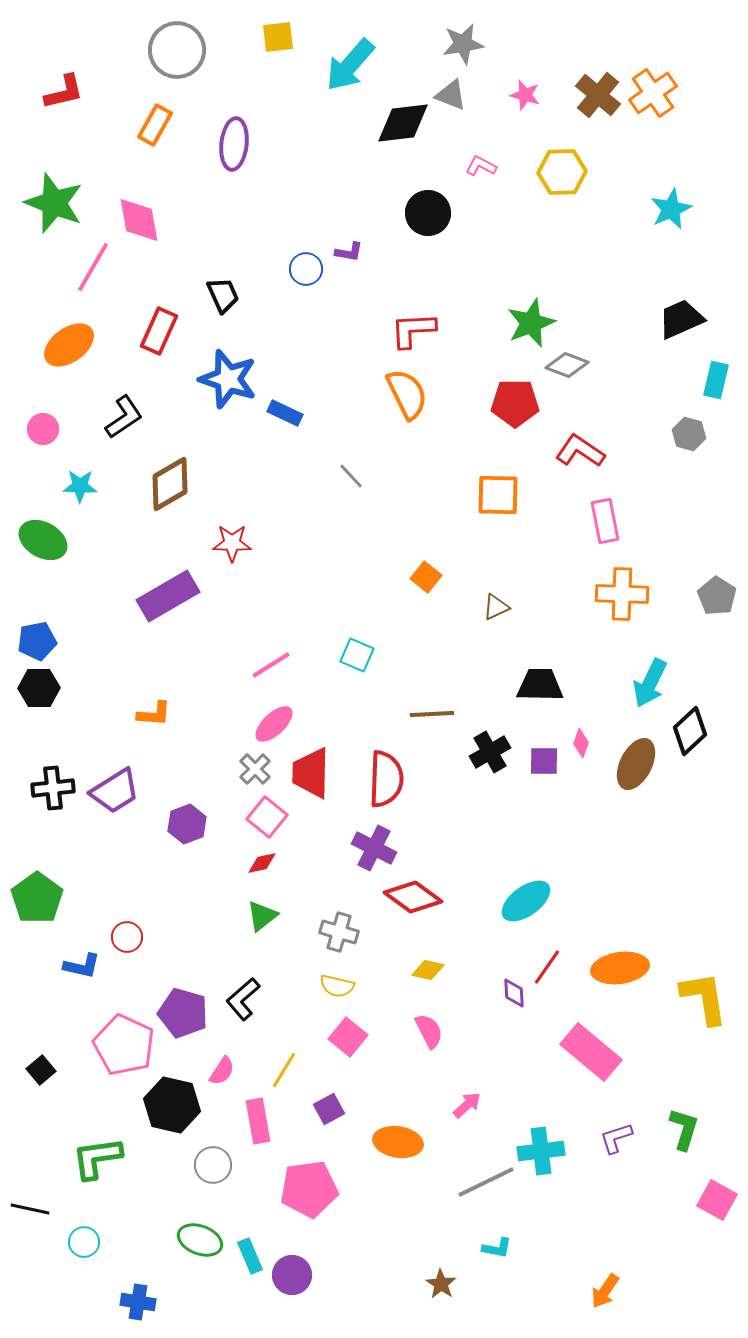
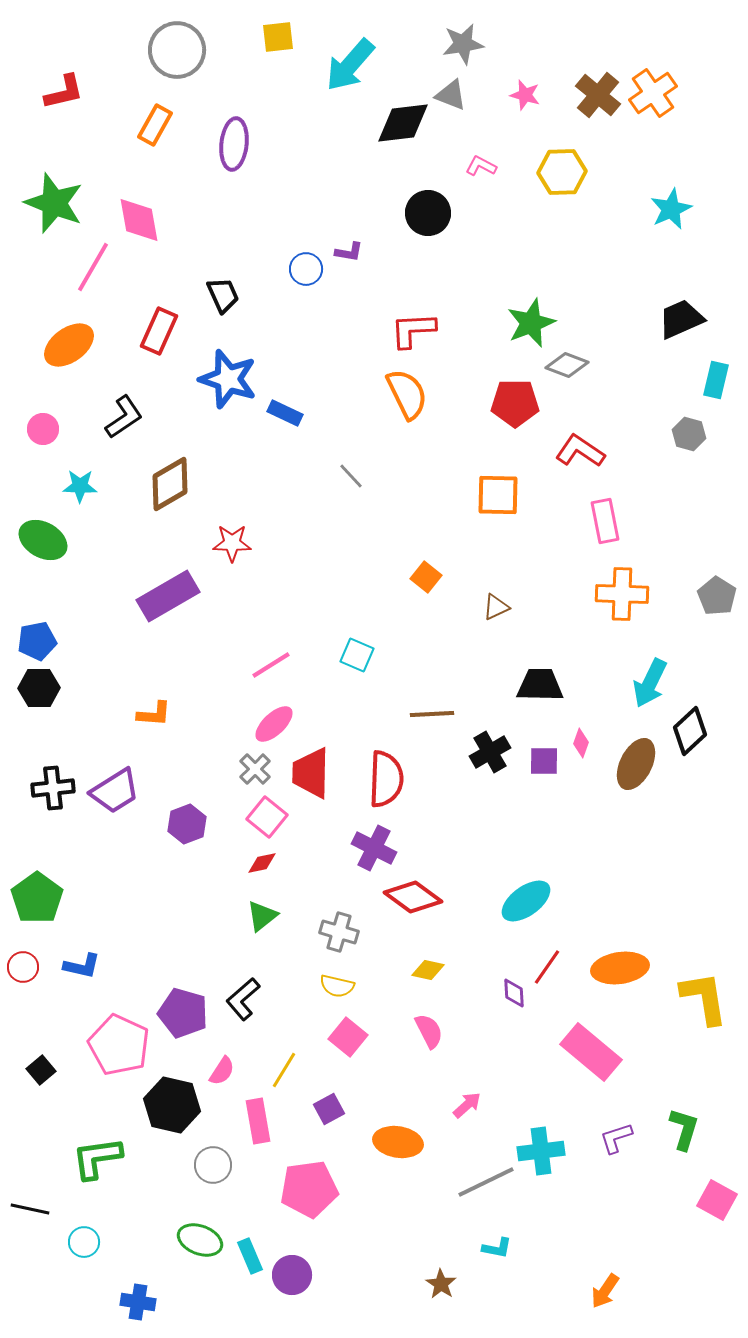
red circle at (127, 937): moved 104 px left, 30 px down
pink pentagon at (124, 1045): moved 5 px left
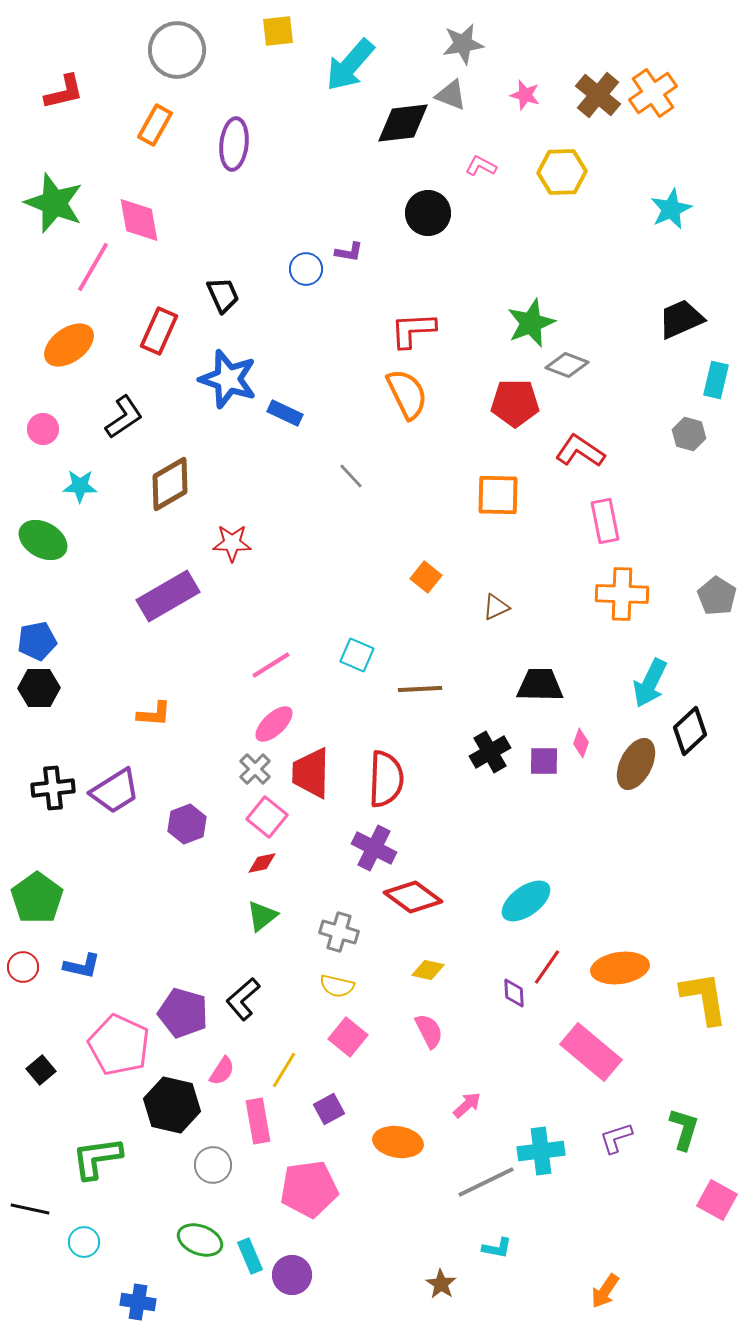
yellow square at (278, 37): moved 6 px up
brown line at (432, 714): moved 12 px left, 25 px up
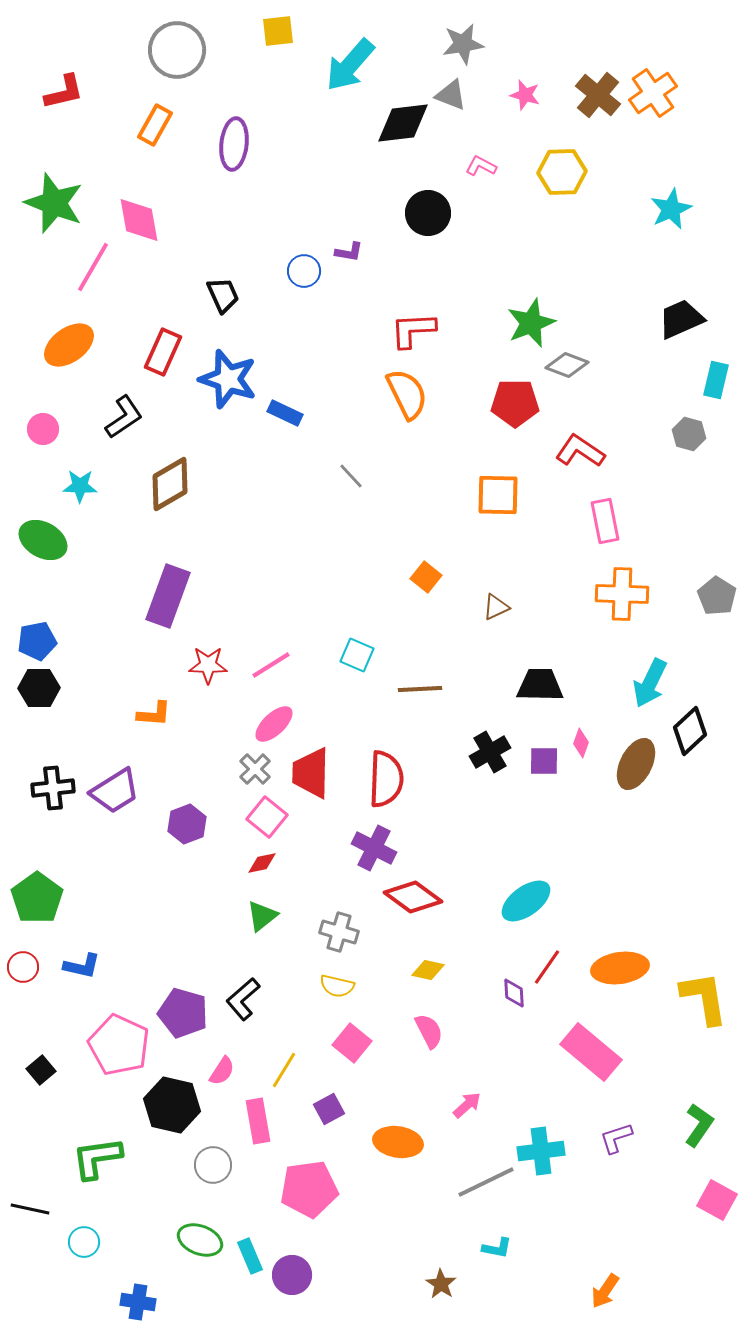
blue circle at (306, 269): moved 2 px left, 2 px down
red rectangle at (159, 331): moved 4 px right, 21 px down
red star at (232, 543): moved 24 px left, 122 px down
purple rectangle at (168, 596): rotated 40 degrees counterclockwise
pink square at (348, 1037): moved 4 px right, 6 px down
green L-shape at (684, 1129): moved 15 px right, 4 px up; rotated 18 degrees clockwise
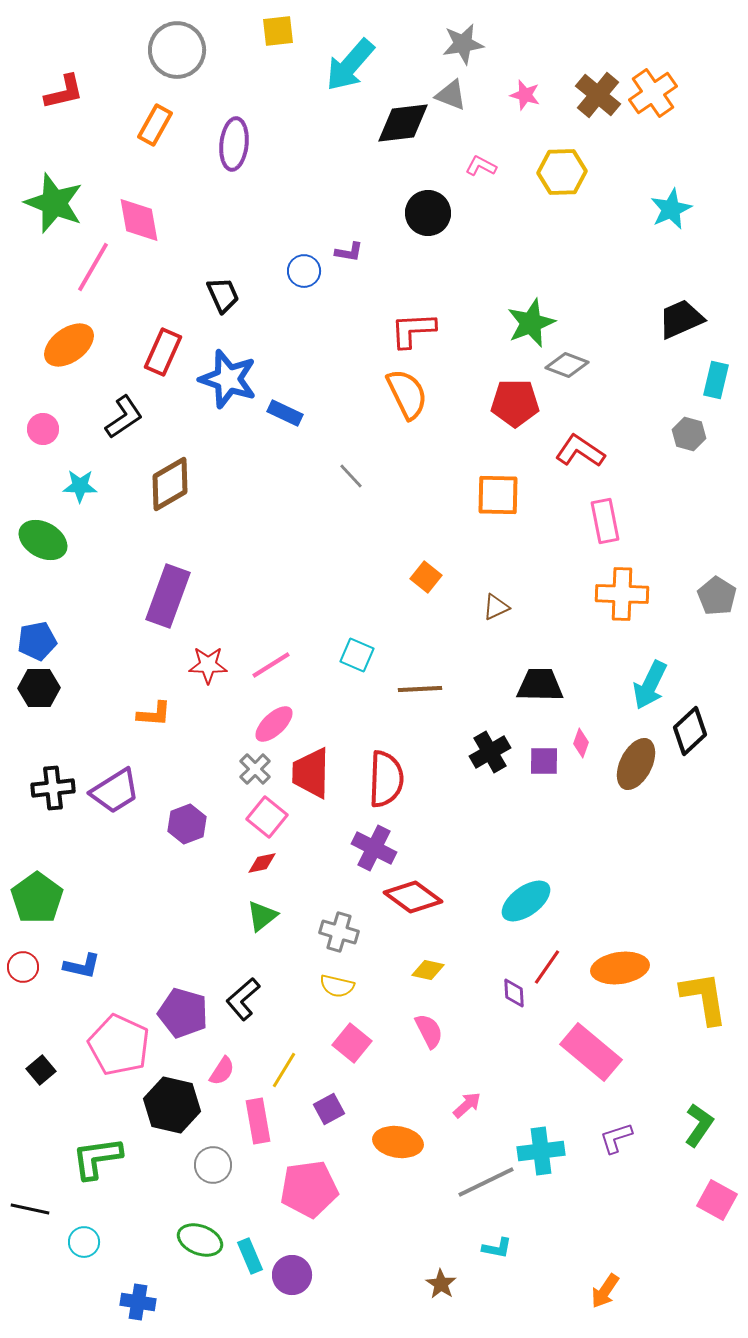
cyan arrow at (650, 683): moved 2 px down
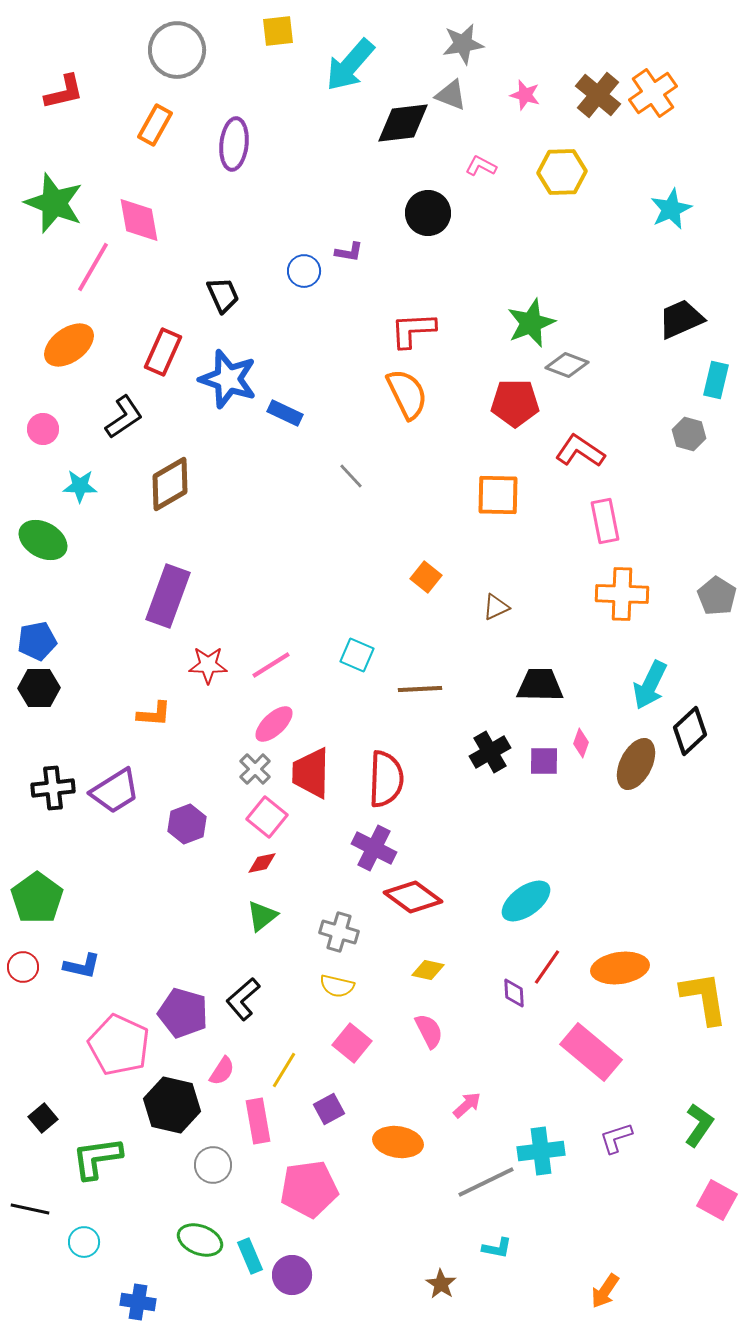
black square at (41, 1070): moved 2 px right, 48 px down
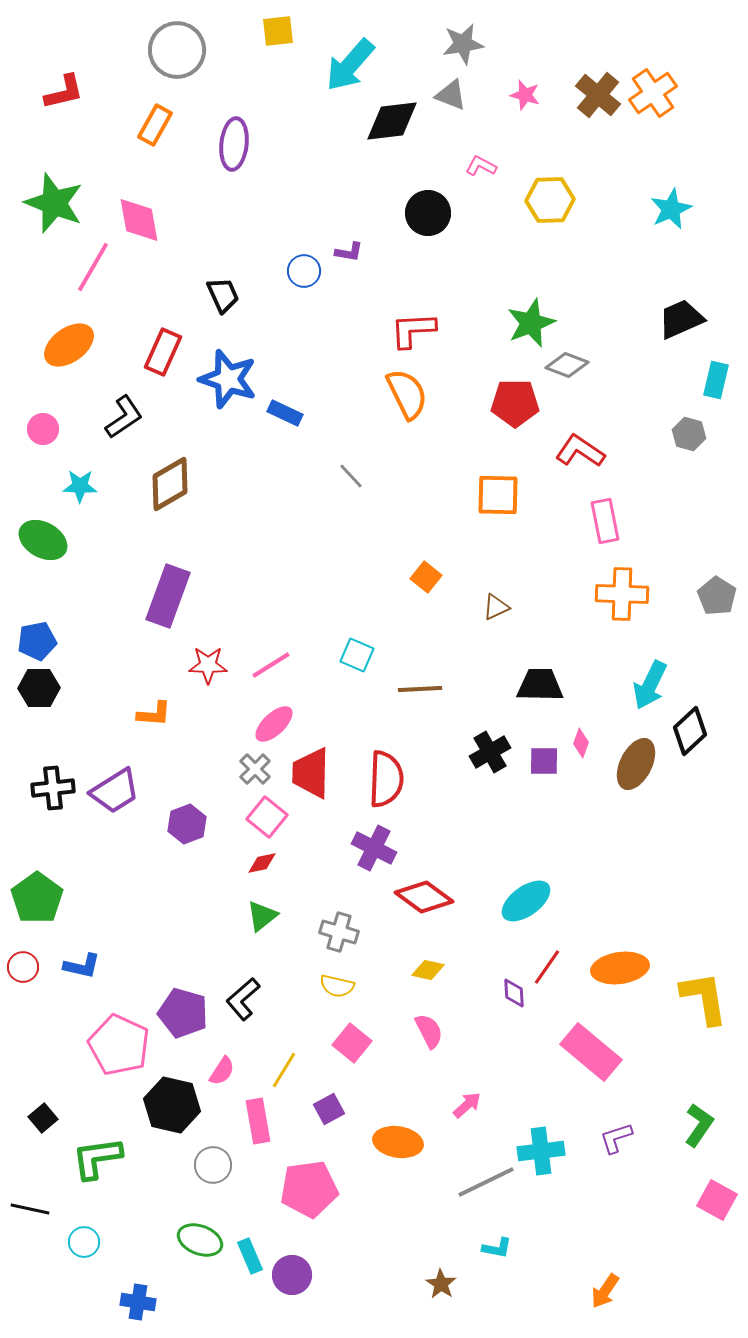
black diamond at (403, 123): moved 11 px left, 2 px up
yellow hexagon at (562, 172): moved 12 px left, 28 px down
red diamond at (413, 897): moved 11 px right
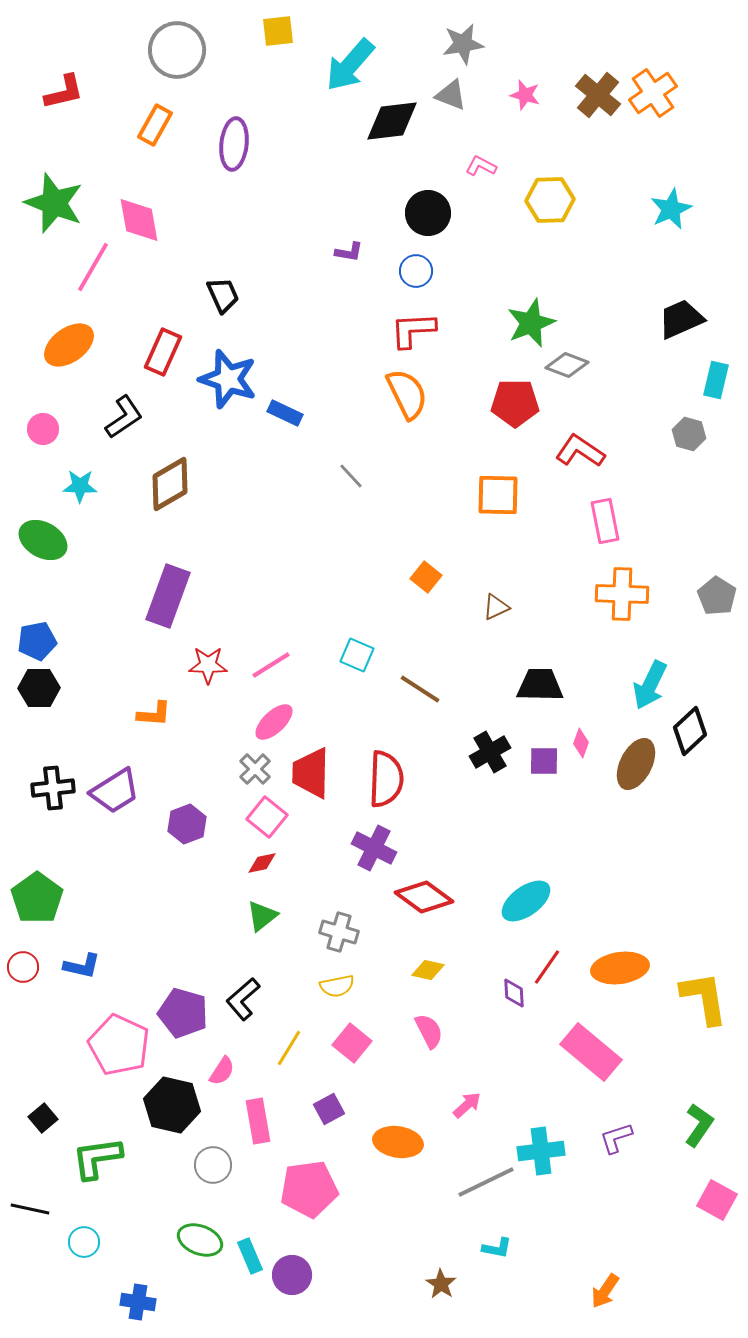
blue circle at (304, 271): moved 112 px right
brown line at (420, 689): rotated 36 degrees clockwise
pink ellipse at (274, 724): moved 2 px up
yellow semicircle at (337, 986): rotated 24 degrees counterclockwise
yellow line at (284, 1070): moved 5 px right, 22 px up
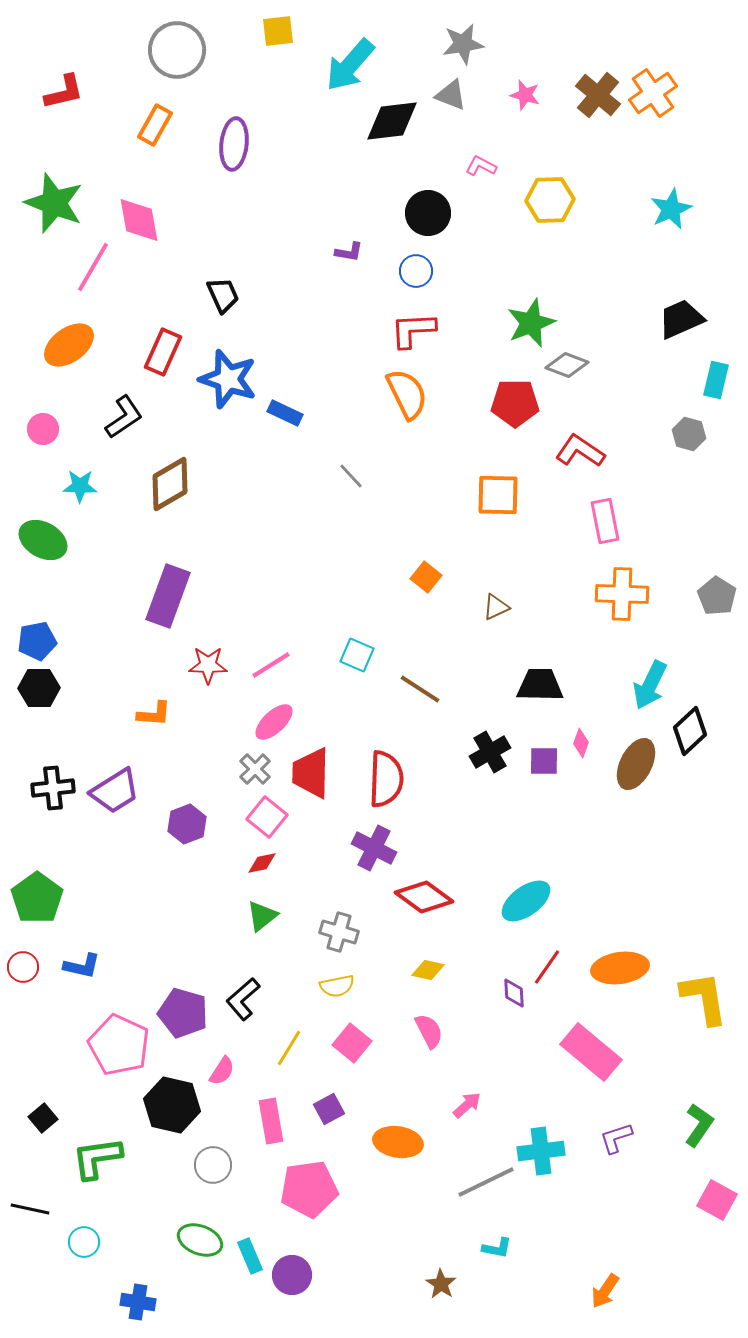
pink rectangle at (258, 1121): moved 13 px right
